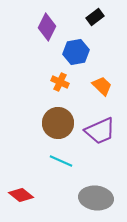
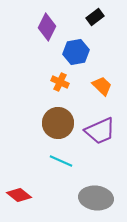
red diamond: moved 2 px left
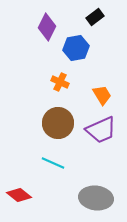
blue hexagon: moved 4 px up
orange trapezoid: moved 9 px down; rotated 15 degrees clockwise
purple trapezoid: moved 1 px right, 1 px up
cyan line: moved 8 px left, 2 px down
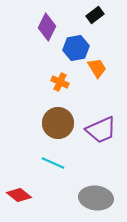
black rectangle: moved 2 px up
orange trapezoid: moved 5 px left, 27 px up
